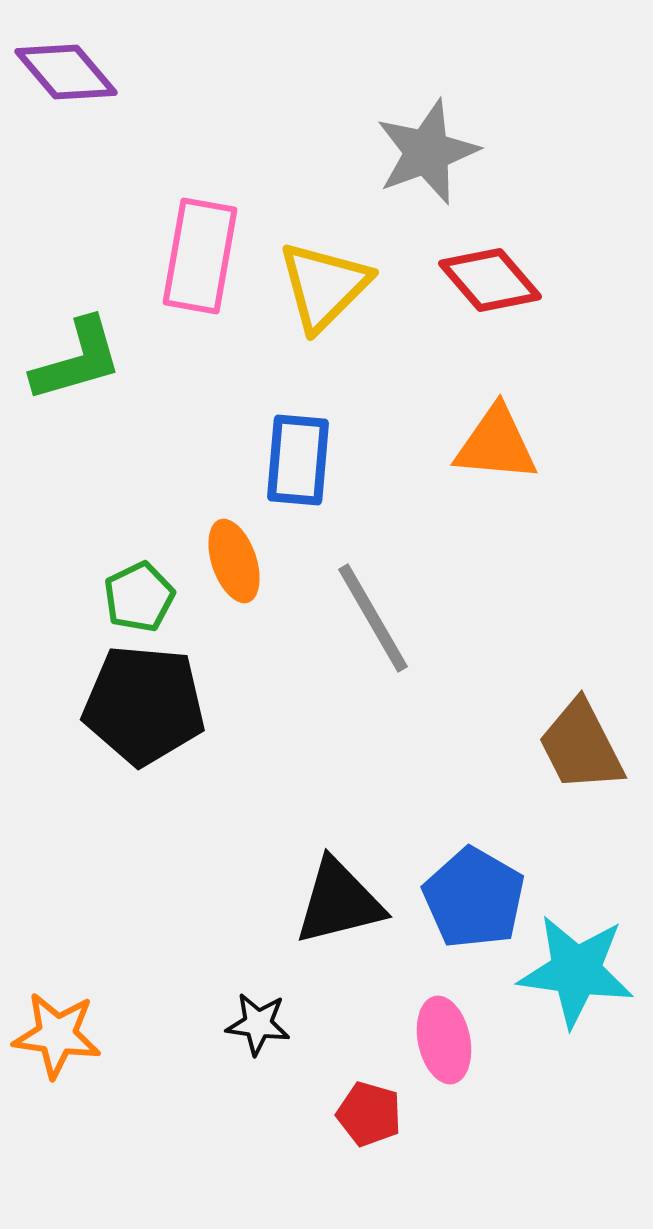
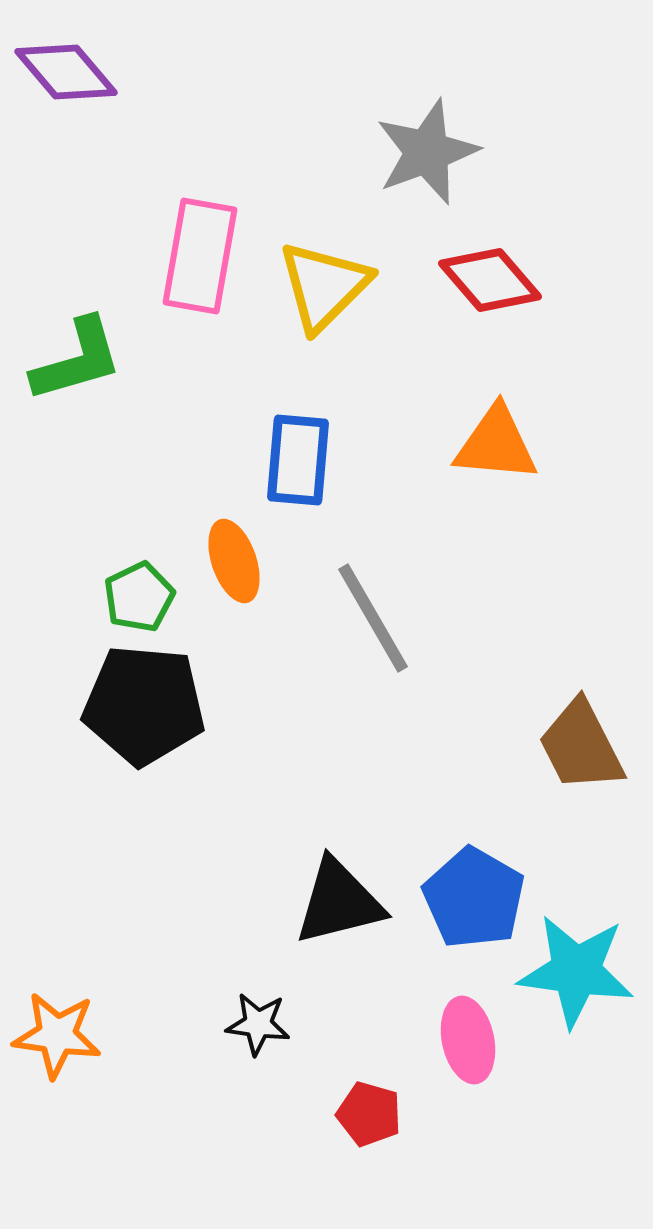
pink ellipse: moved 24 px right
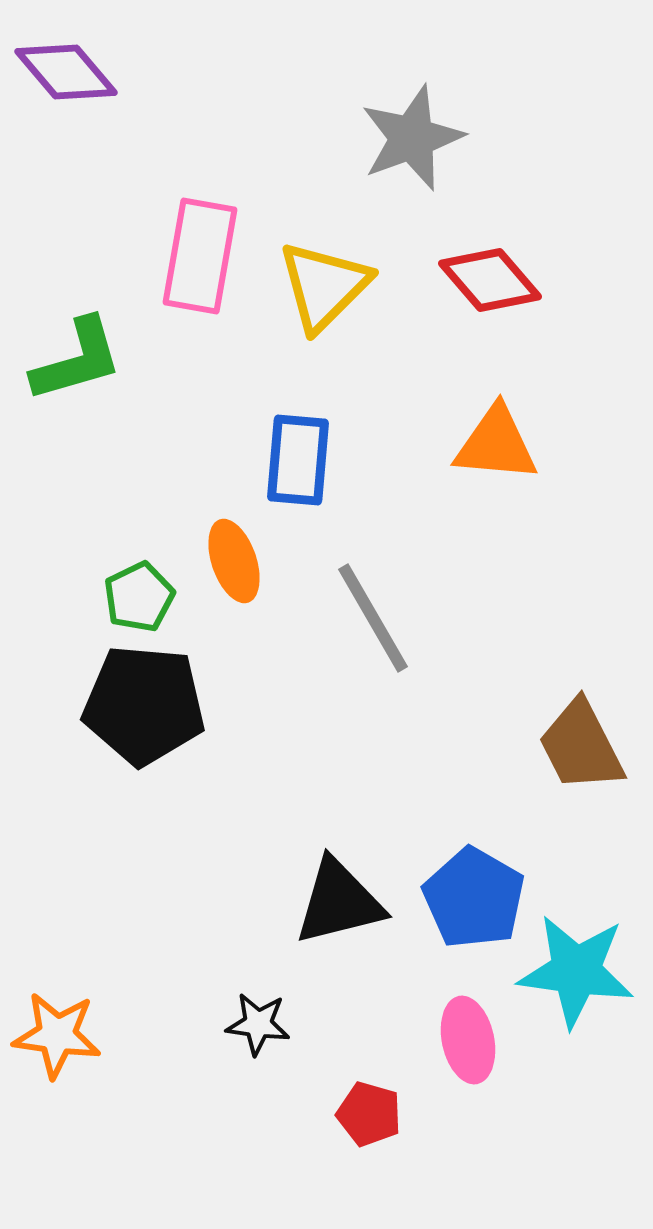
gray star: moved 15 px left, 14 px up
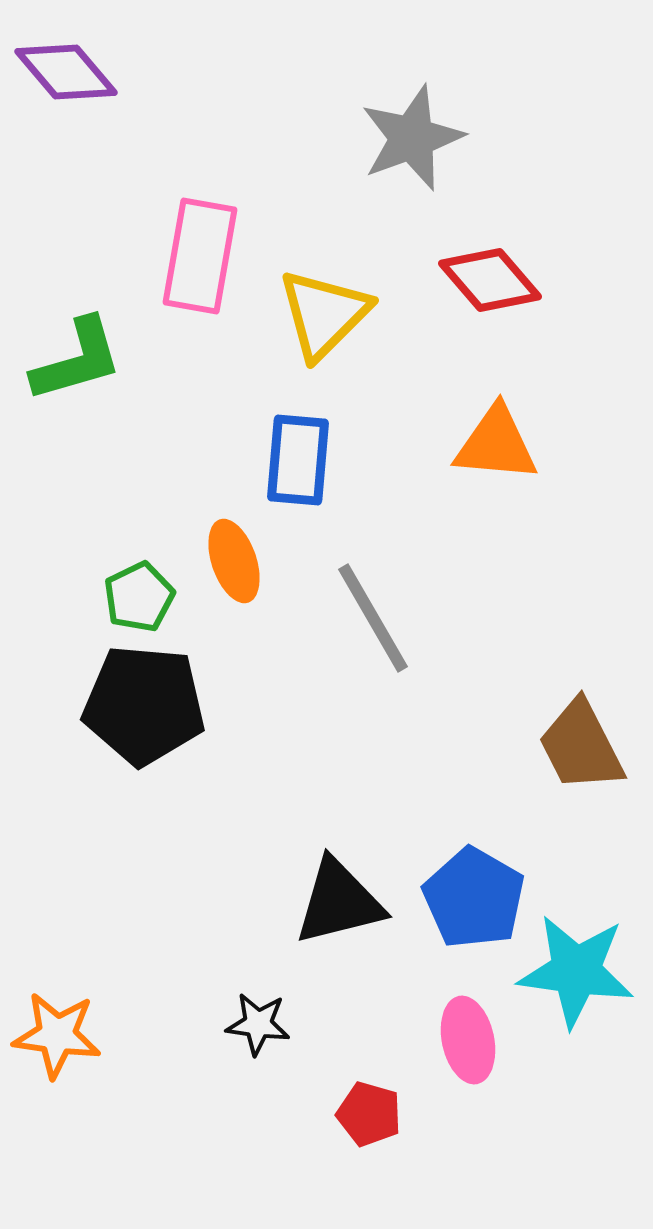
yellow triangle: moved 28 px down
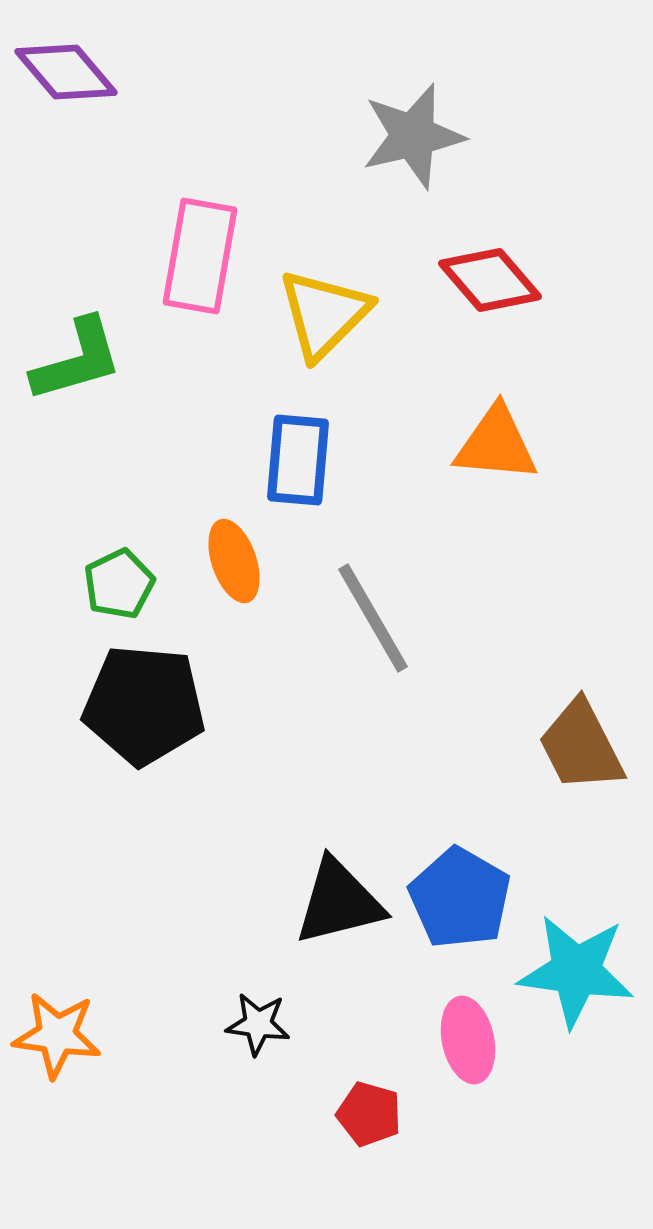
gray star: moved 1 px right, 2 px up; rotated 7 degrees clockwise
green pentagon: moved 20 px left, 13 px up
blue pentagon: moved 14 px left
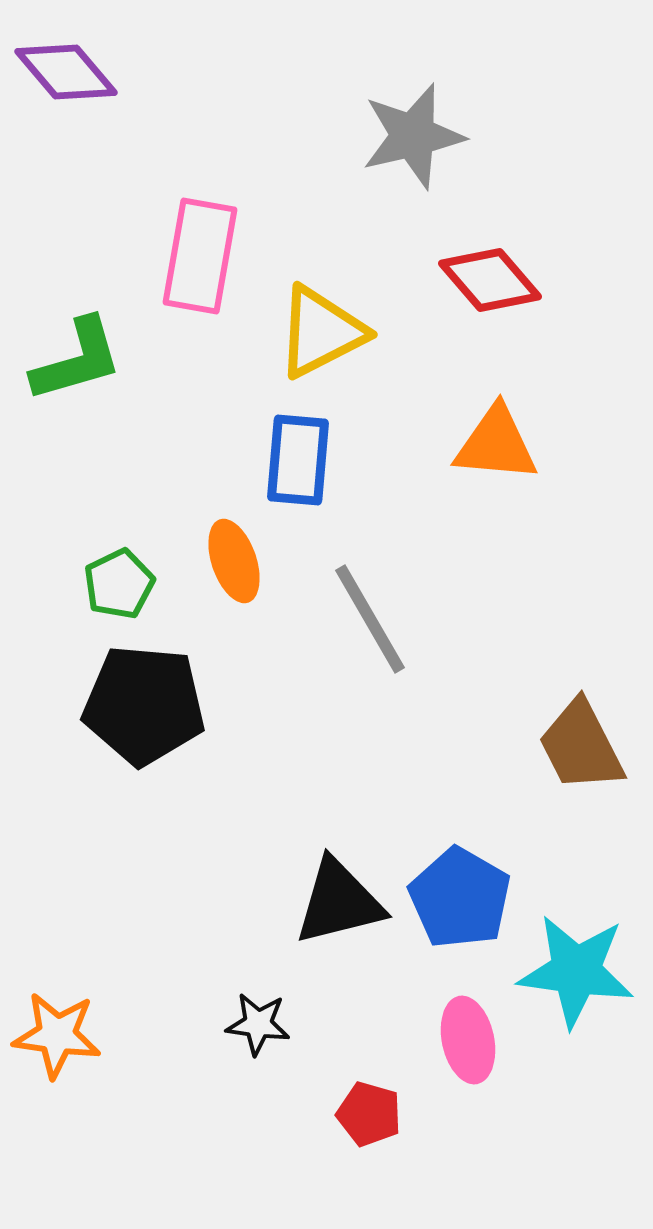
yellow triangle: moved 3 px left, 18 px down; rotated 18 degrees clockwise
gray line: moved 3 px left, 1 px down
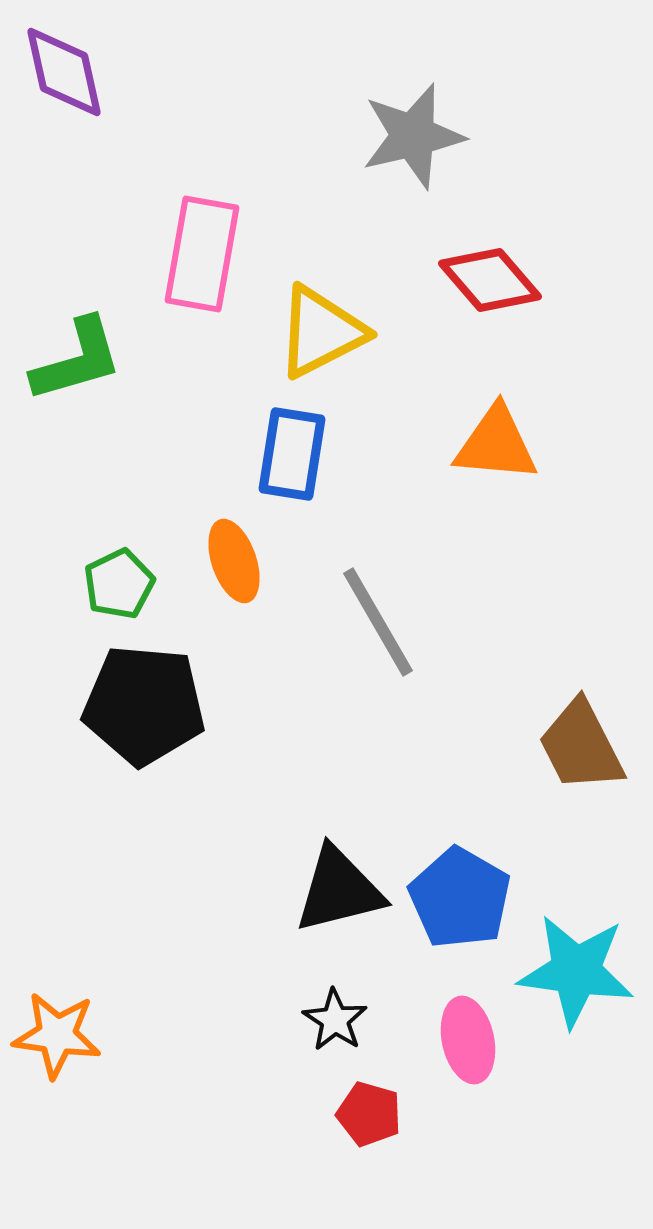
purple diamond: moved 2 px left; rotated 28 degrees clockwise
pink rectangle: moved 2 px right, 2 px up
blue rectangle: moved 6 px left, 6 px up; rotated 4 degrees clockwise
gray line: moved 8 px right, 3 px down
black triangle: moved 12 px up
black star: moved 77 px right, 4 px up; rotated 26 degrees clockwise
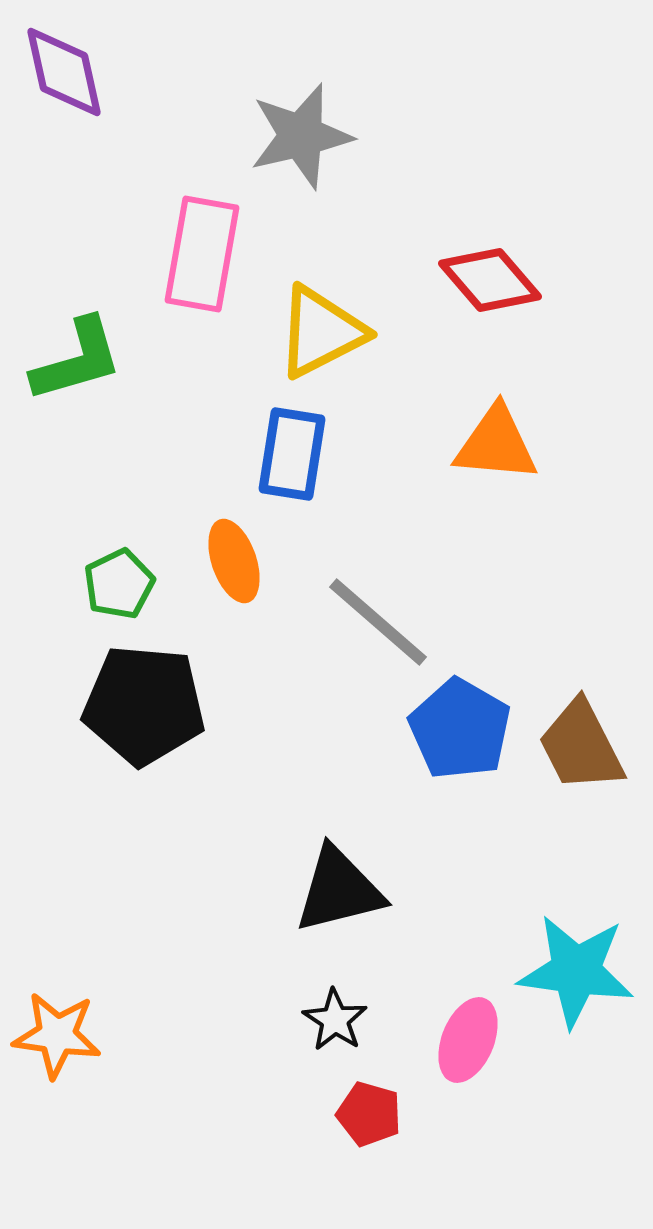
gray star: moved 112 px left
gray line: rotated 19 degrees counterclockwise
blue pentagon: moved 169 px up
pink ellipse: rotated 34 degrees clockwise
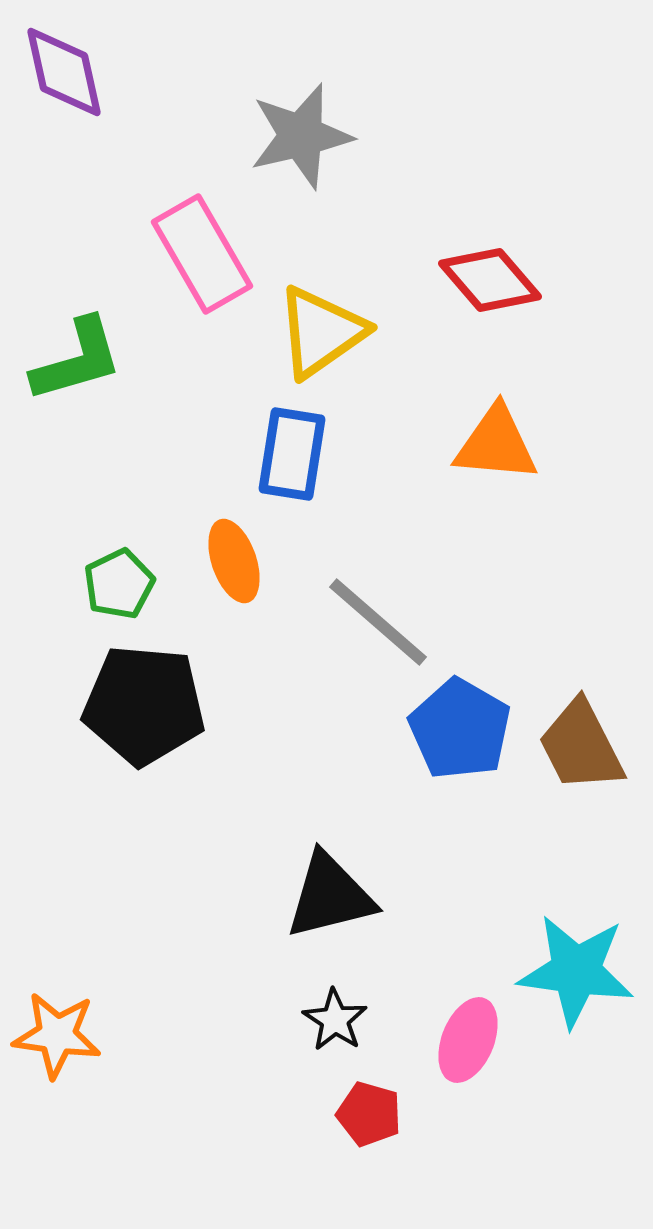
pink rectangle: rotated 40 degrees counterclockwise
yellow triangle: rotated 8 degrees counterclockwise
black triangle: moved 9 px left, 6 px down
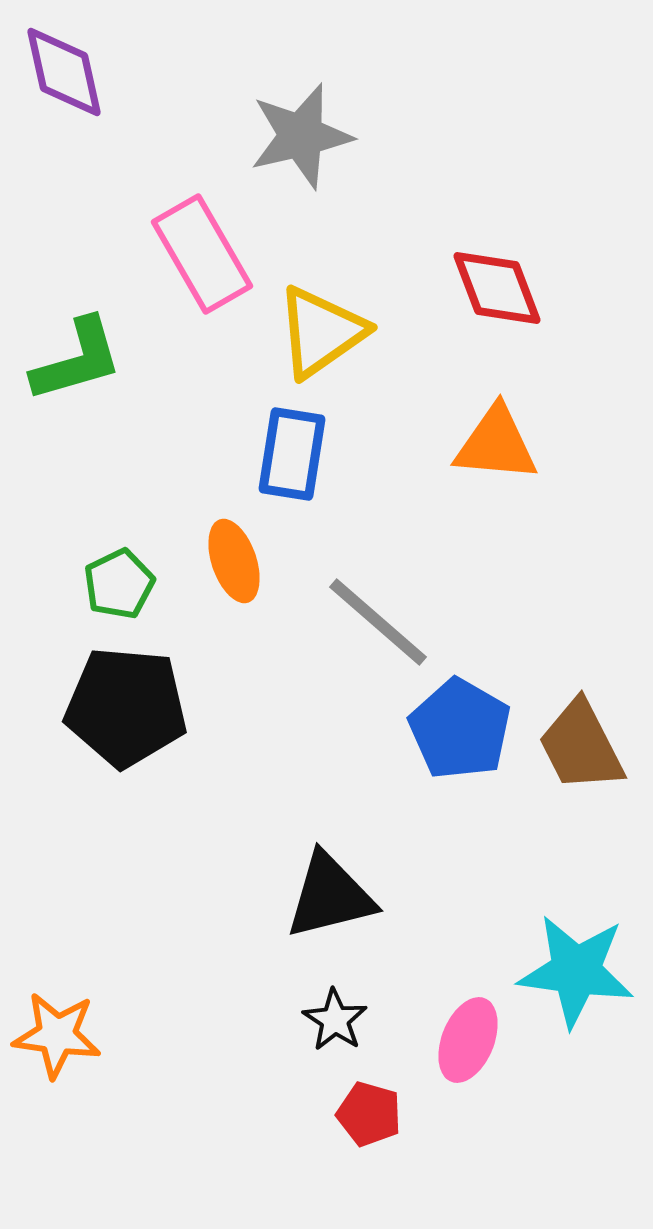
red diamond: moved 7 px right, 8 px down; rotated 20 degrees clockwise
black pentagon: moved 18 px left, 2 px down
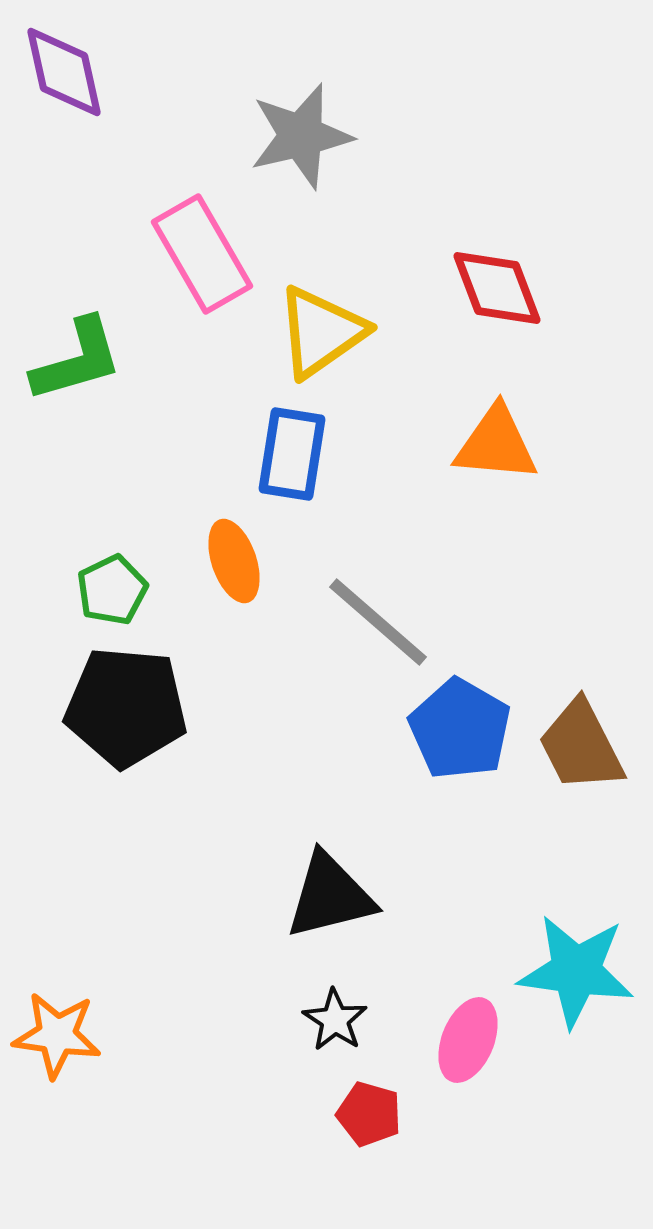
green pentagon: moved 7 px left, 6 px down
